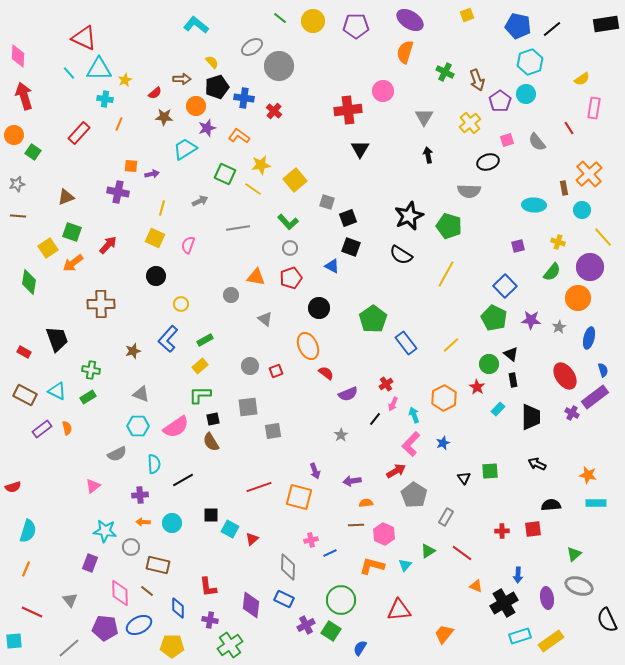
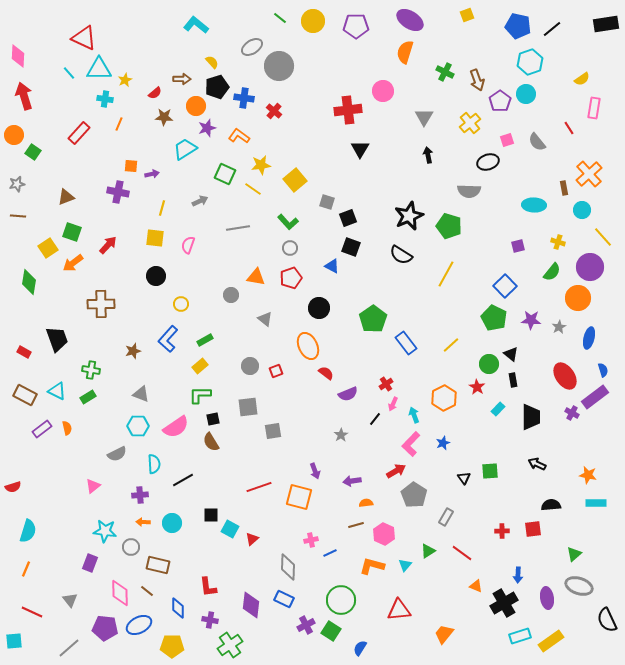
yellow square at (155, 238): rotated 18 degrees counterclockwise
brown line at (356, 525): rotated 14 degrees counterclockwise
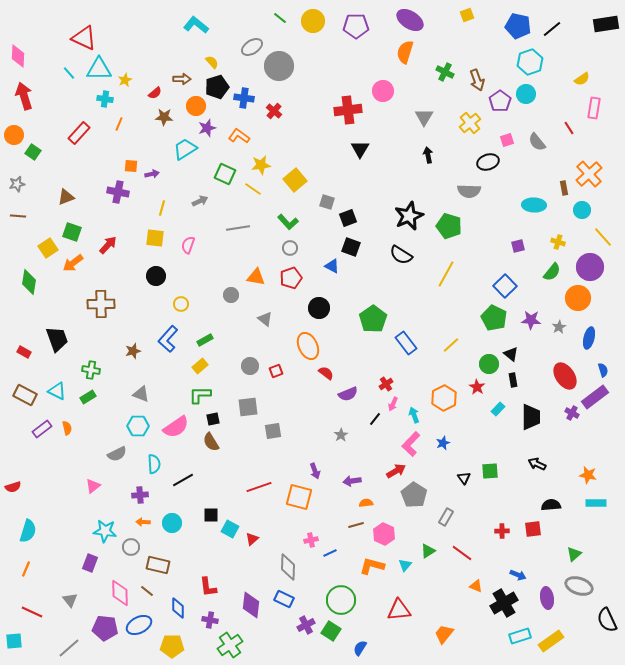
blue arrow at (518, 575): rotated 70 degrees counterclockwise
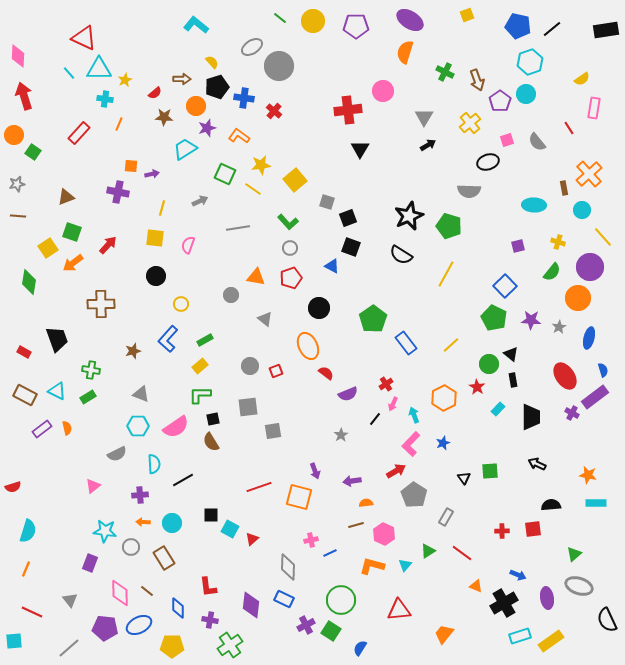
black rectangle at (606, 24): moved 6 px down
black arrow at (428, 155): moved 10 px up; rotated 70 degrees clockwise
brown rectangle at (158, 565): moved 6 px right, 7 px up; rotated 45 degrees clockwise
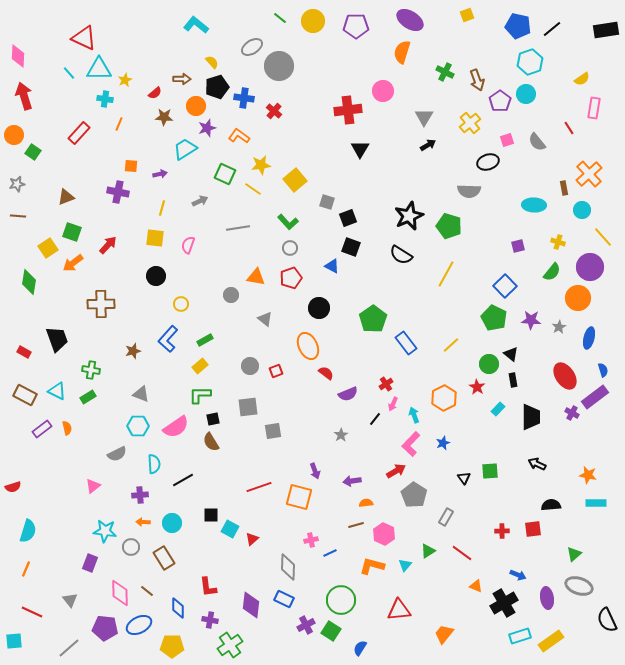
orange semicircle at (405, 52): moved 3 px left
purple arrow at (152, 174): moved 8 px right
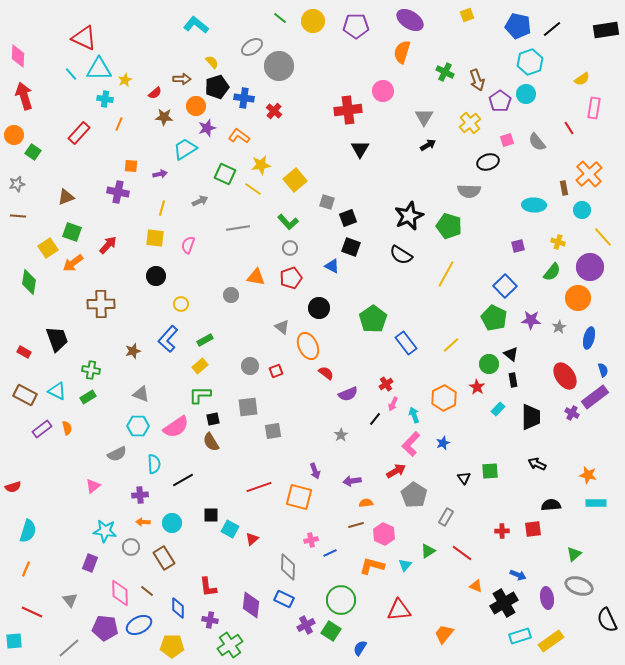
cyan line at (69, 73): moved 2 px right, 1 px down
gray triangle at (265, 319): moved 17 px right, 8 px down
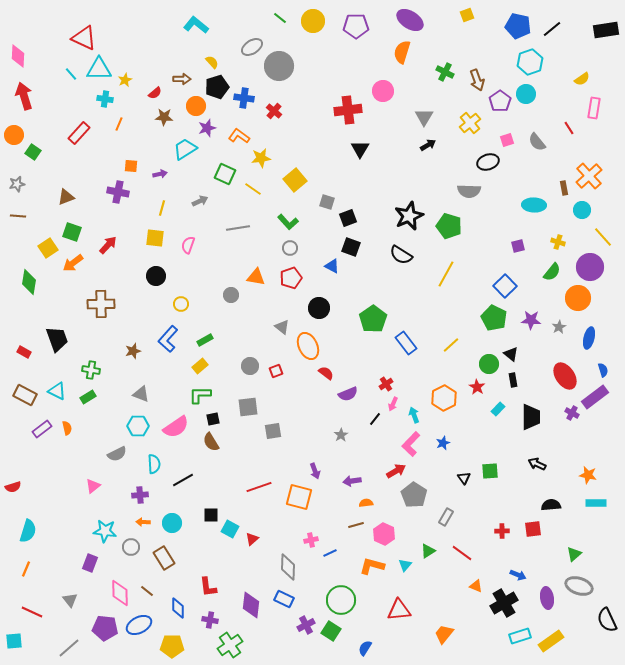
yellow star at (261, 165): moved 7 px up
orange cross at (589, 174): moved 2 px down
blue semicircle at (360, 648): moved 5 px right
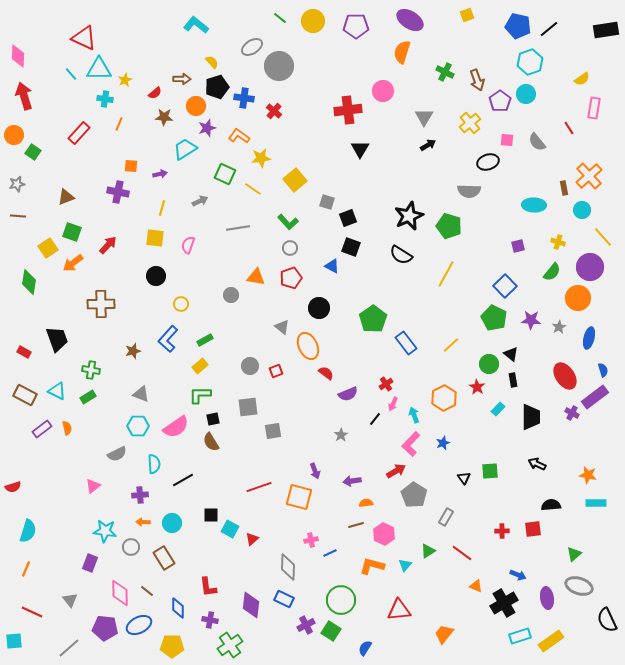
black line at (552, 29): moved 3 px left
pink square at (507, 140): rotated 24 degrees clockwise
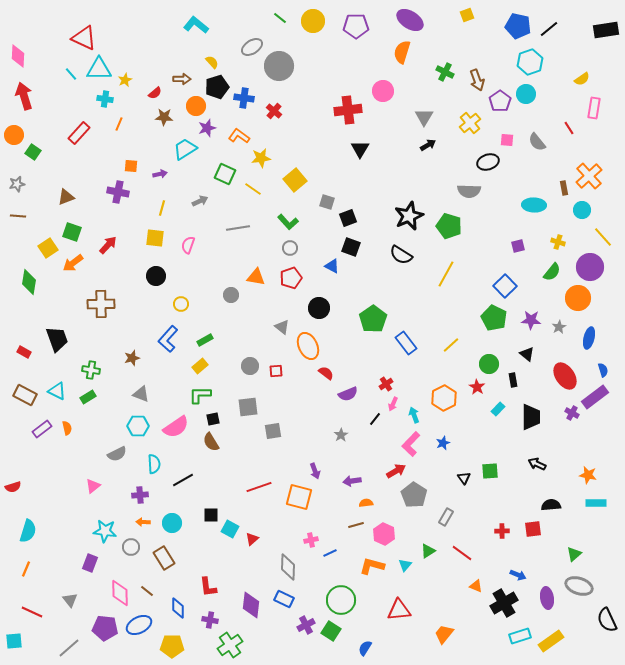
brown star at (133, 351): moved 1 px left, 7 px down
black triangle at (511, 354): moved 16 px right
red square at (276, 371): rotated 16 degrees clockwise
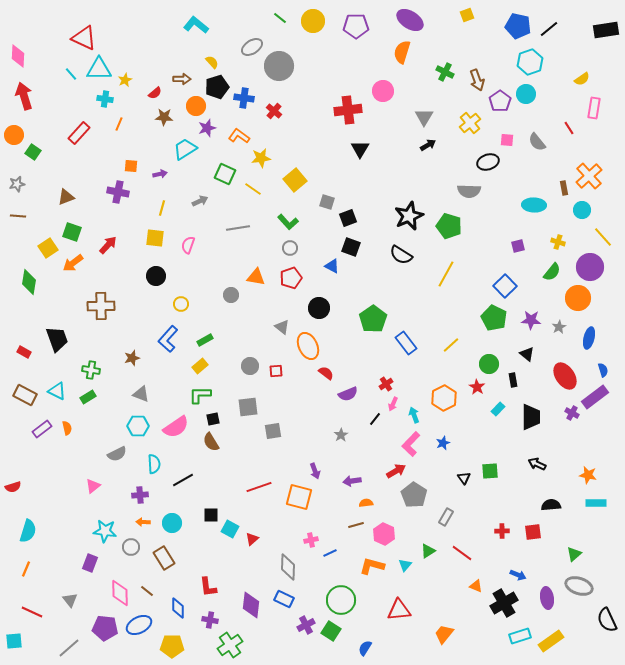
brown cross at (101, 304): moved 2 px down
red square at (533, 529): moved 3 px down
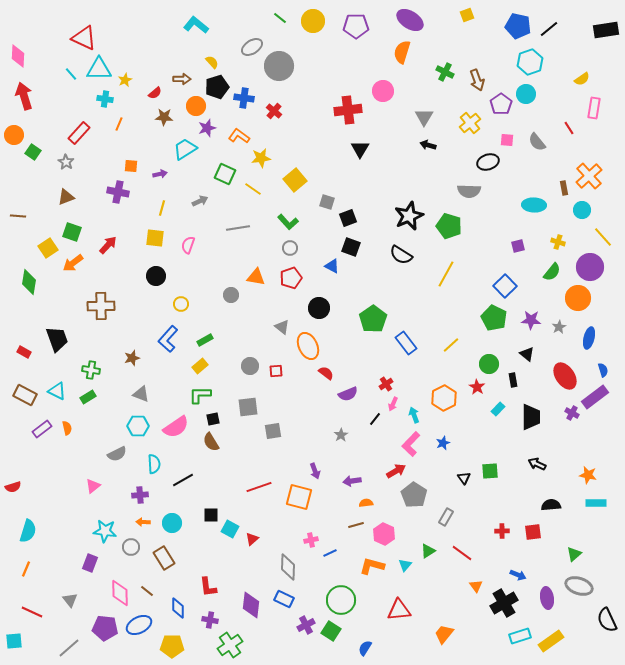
purple pentagon at (500, 101): moved 1 px right, 3 px down
black arrow at (428, 145): rotated 133 degrees counterclockwise
gray star at (17, 184): moved 49 px right, 22 px up; rotated 28 degrees counterclockwise
orange triangle at (476, 586): rotated 32 degrees clockwise
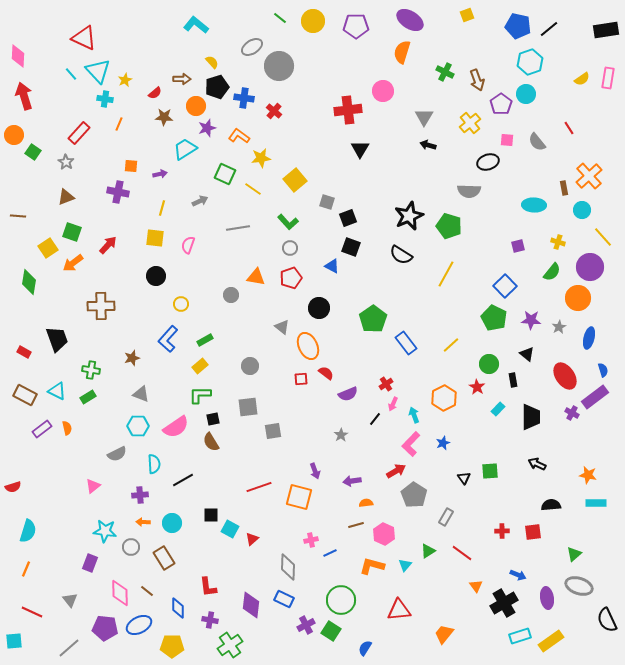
cyan triangle at (99, 69): moved 1 px left, 2 px down; rotated 48 degrees clockwise
pink rectangle at (594, 108): moved 14 px right, 30 px up
red square at (276, 371): moved 25 px right, 8 px down
